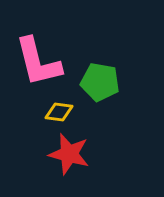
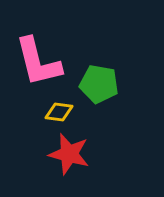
green pentagon: moved 1 px left, 2 px down
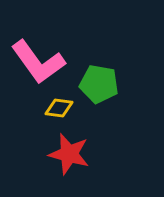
pink L-shape: rotated 22 degrees counterclockwise
yellow diamond: moved 4 px up
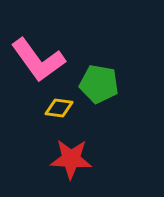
pink L-shape: moved 2 px up
red star: moved 2 px right, 5 px down; rotated 12 degrees counterclockwise
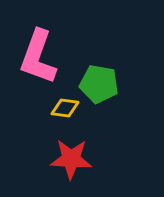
pink L-shape: moved 3 px up; rotated 56 degrees clockwise
yellow diamond: moved 6 px right
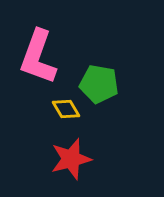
yellow diamond: moved 1 px right, 1 px down; rotated 52 degrees clockwise
red star: rotated 18 degrees counterclockwise
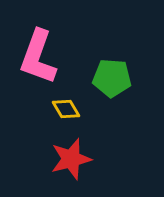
green pentagon: moved 13 px right, 6 px up; rotated 6 degrees counterclockwise
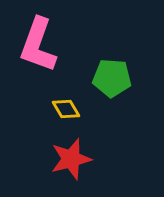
pink L-shape: moved 12 px up
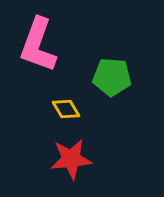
green pentagon: moved 1 px up
red star: rotated 9 degrees clockwise
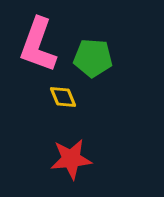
green pentagon: moved 19 px left, 19 px up
yellow diamond: moved 3 px left, 12 px up; rotated 8 degrees clockwise
